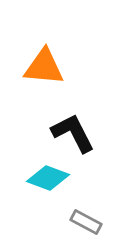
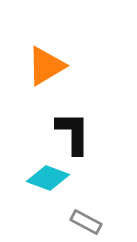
orange triangle: moved 2 px right, 1 px up; rotated 36 degrees counterclockwise
black L-shape: rotated 27 degrees clockwise
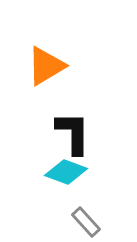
cyan diamond: moved 18 px right, 6 px up
gray rectangle: rotated 20 degrees clockwise
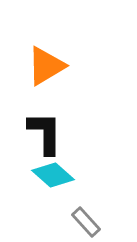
black L-shape: moved 28 px left
cyan diamond: moved 13 px left, 3 px down; rotated 21 degrees clockwise
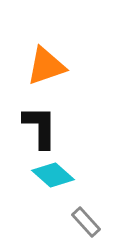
orange triangle: rotated 12 degrees clockwise
black L-shape: moved 5 px left, 6 px up
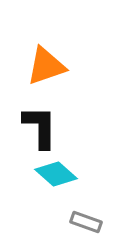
cyan diamond: moved 3 px right, 1 px up
gray rectangle: rotated 28 degrees counterclockwise
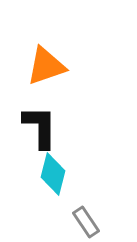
cyan diamond: moved 3 px left; rotated 63 degrees clockwise
gray rectangle: rotated 36 degrees clockwise
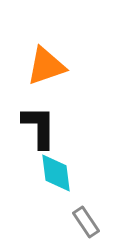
black L-shape: moved 1 px left
cyan diamond: moved 3 px right, 1 px up; rotated 21 degrees counterclockwise
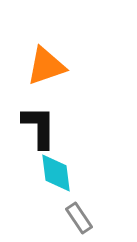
gray rectangle: moved 7 px left, 4 px up
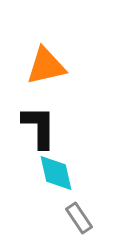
orange triangle: rotated 6 degrees clockwise
cyan diamond: rotated 6 degrees counterclockwise
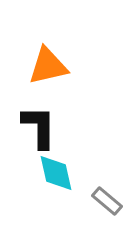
orange triangle: moved 2 px right
gray rectangle: moved 28 px right, 17 px up; rotated 16 degrees counterclockwise
